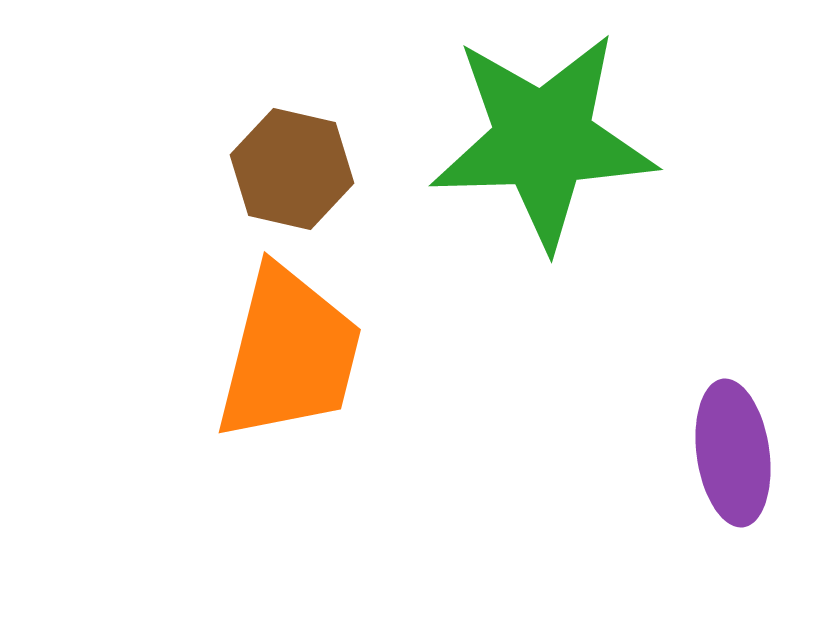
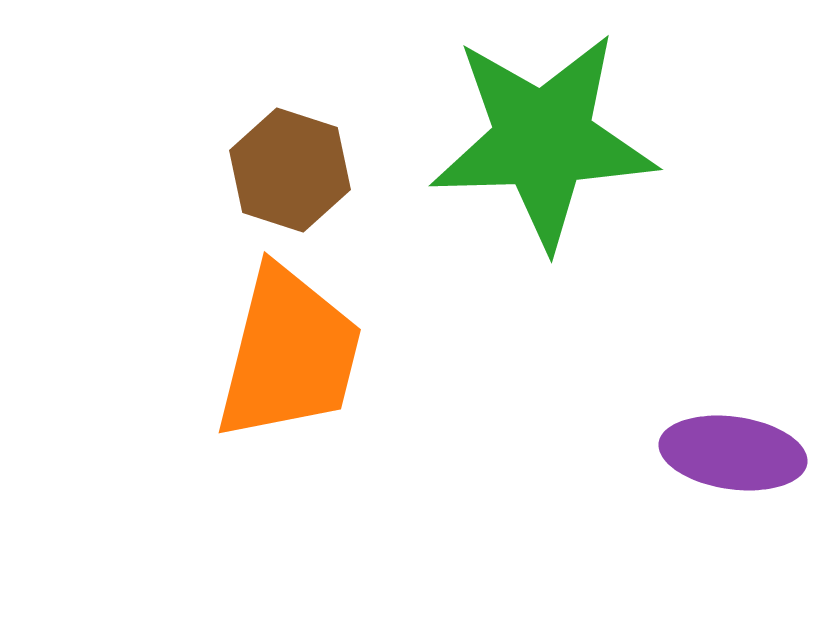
brown hexagon: moved 2 px left, 1 px down; rotated 5 degrees clockwise
purple ellipse: rotated 74 degrees counterclockwise
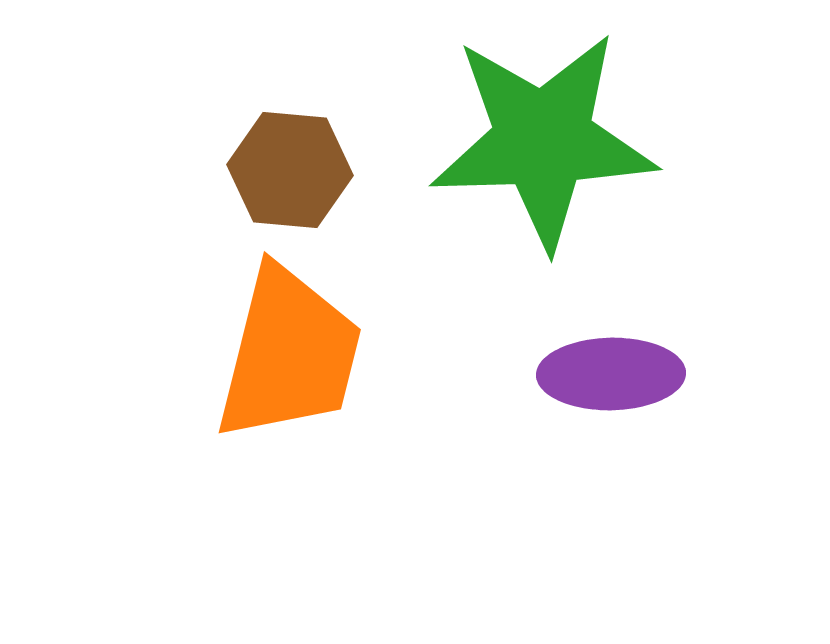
brown hexagon: rotated 13 degrees counterclockwise
purple ellipse: moved 122 px left, 79 px up; rotated 9 degrees counterclockwise
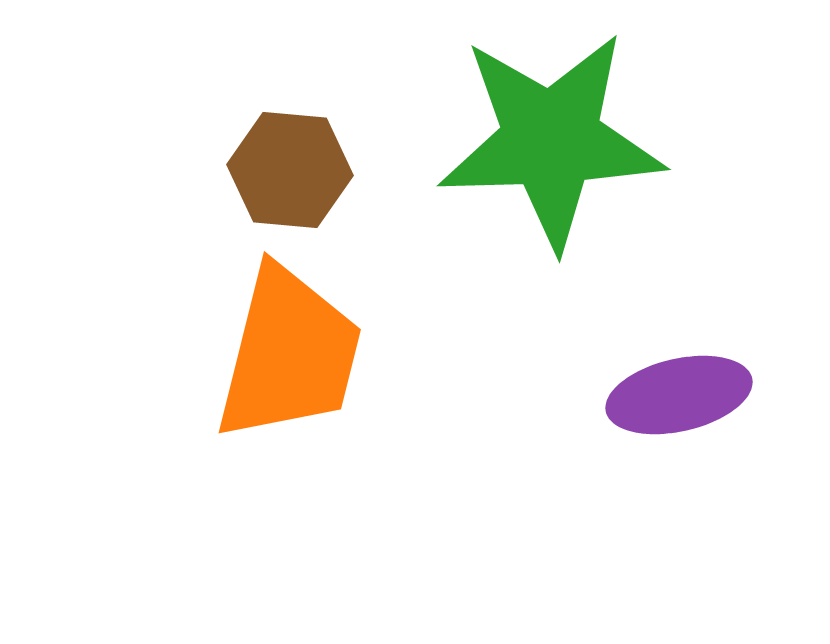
green star: moved 8 px right
purple ellipse: moved 68 px right, 21 px down; rotated 12 degrees counterclockwise
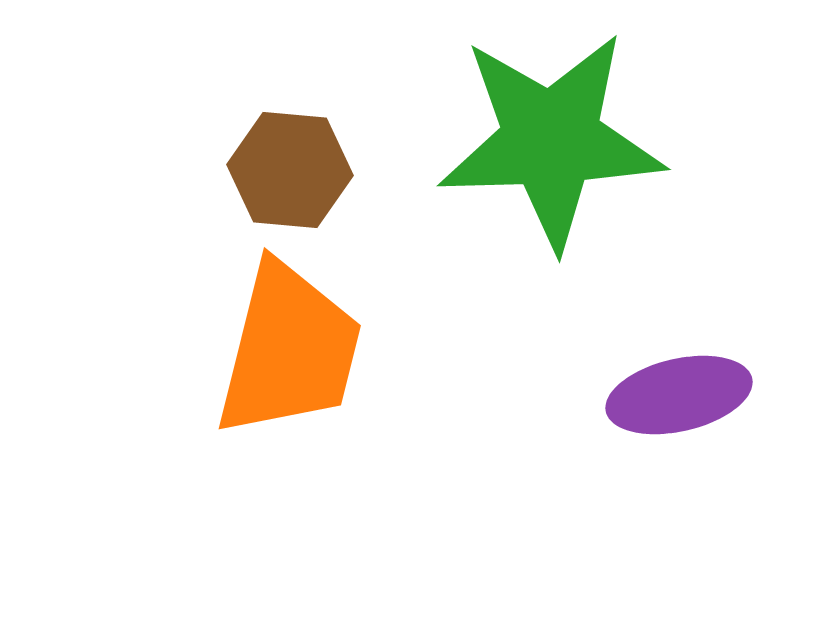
orange trapezoid: moved 4 px up
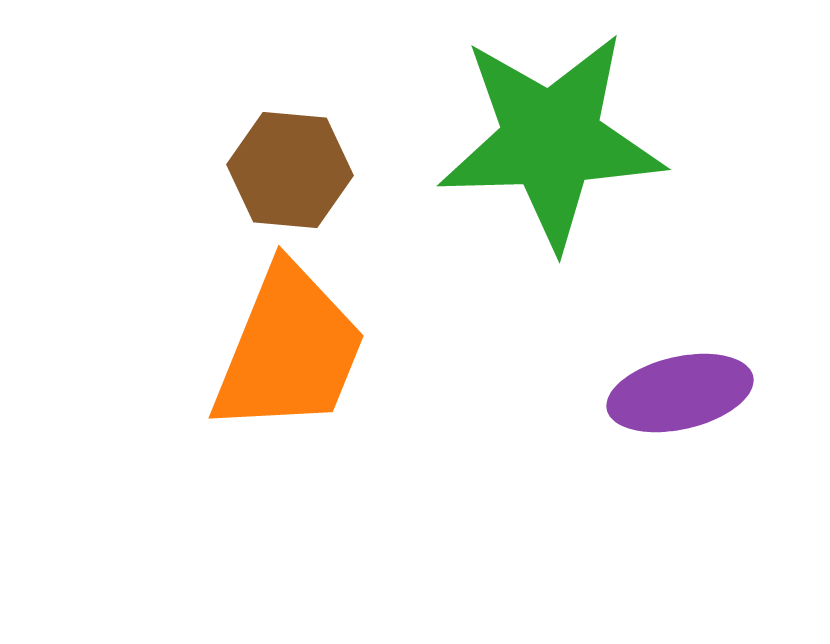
orange trapezoid: rotated 8 degrees clockwise
purple ellipse: moved 1 px right, 2 px up
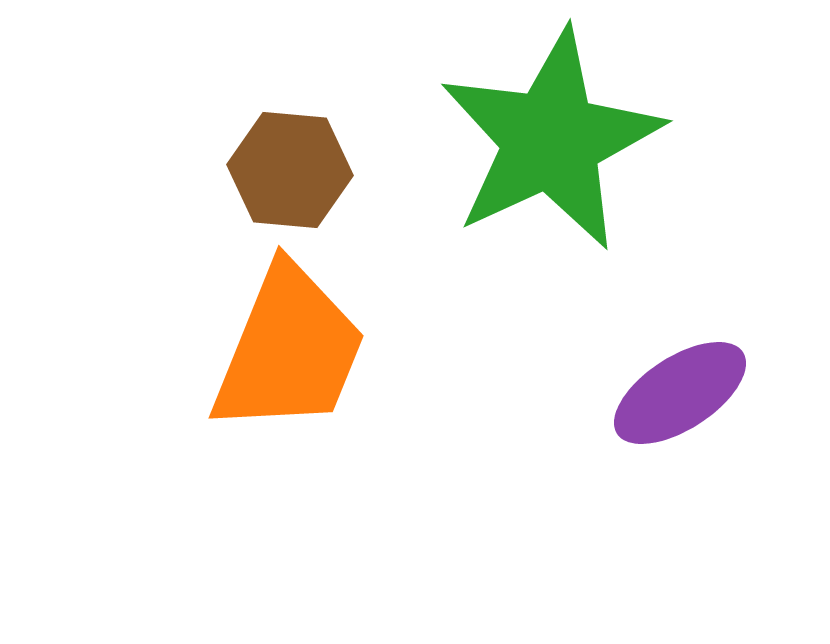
green star: rotated 23 degrees counterclockwise
purple ellipse: rotated 20 degrees counterclockwise
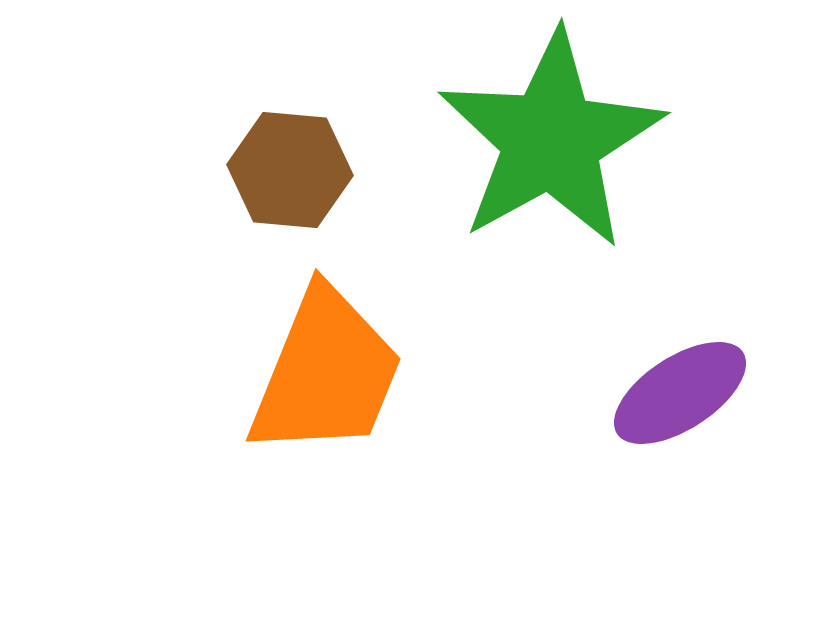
green star: rotated 4 degrees counterclockwise
orange trapezoid: moved 37 px right, 23 px down
